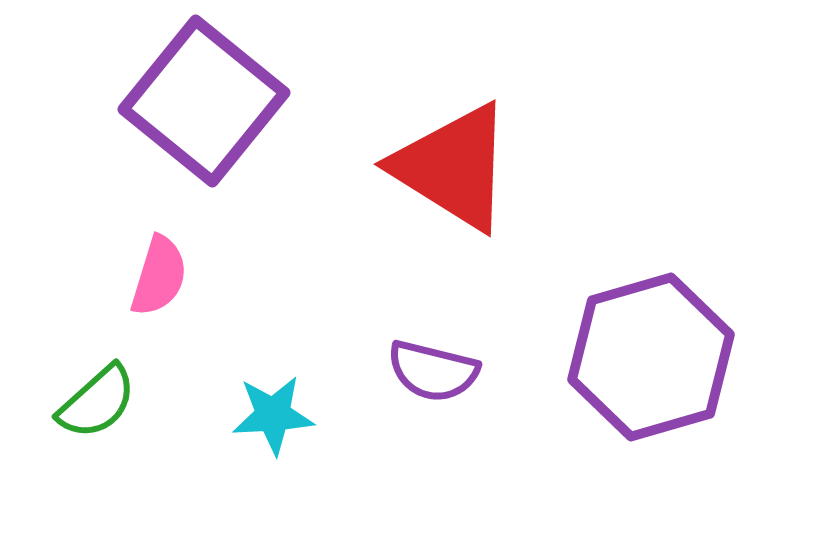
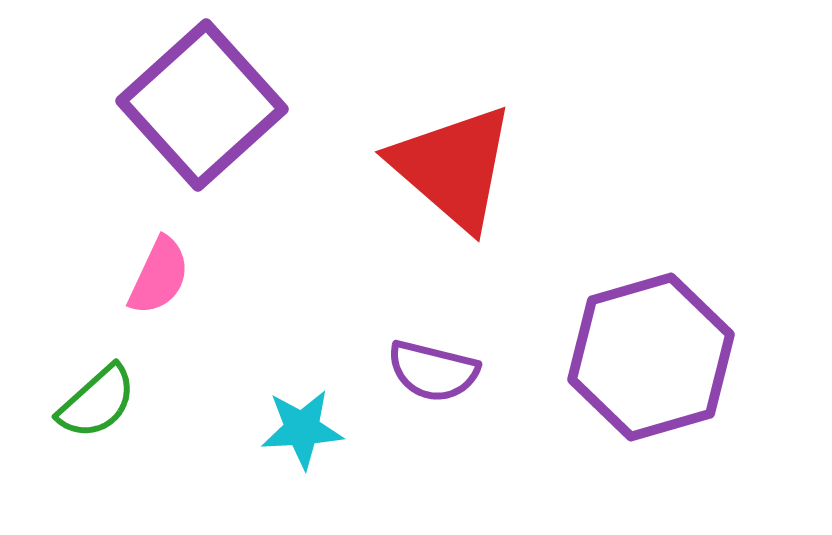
purple square: moved 2 px left, 4 px down; rotated 9 degrees clockwise
red triangle: rotated 9 degrees clockwise
pink semicircle: rotated 8 degrees clockwise
cyan star: moved 29 px right, 14 px down
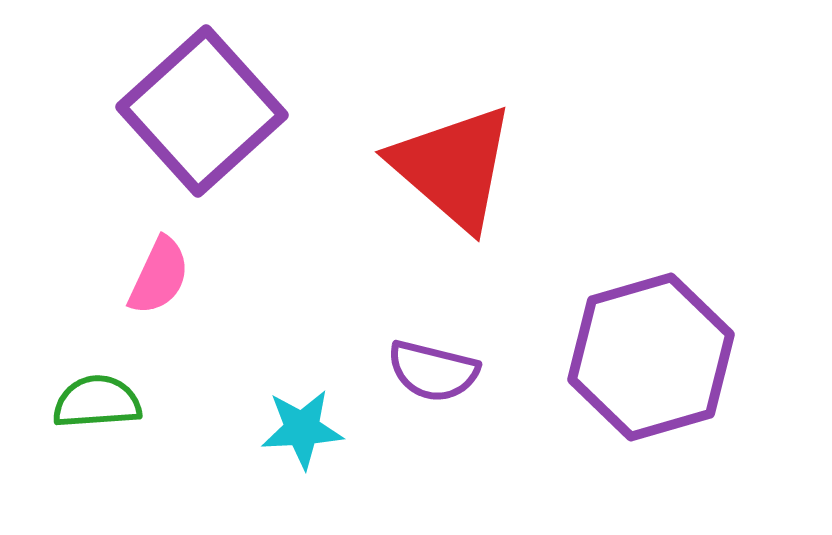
purple square: moved 6 px down
green semicircle: rotated 142 degrees counterclockwise
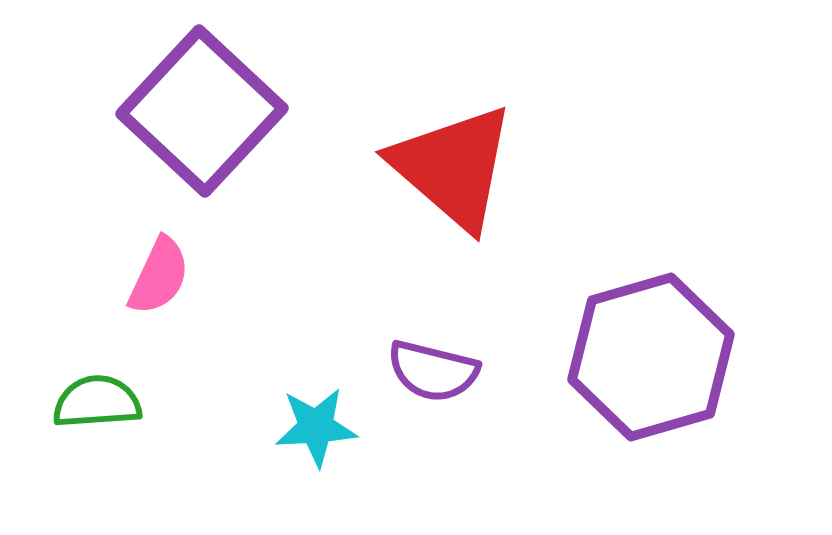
purple square: rotated 5 degrees counterclockwise
cyan star: moved 14 px right, 2 px up
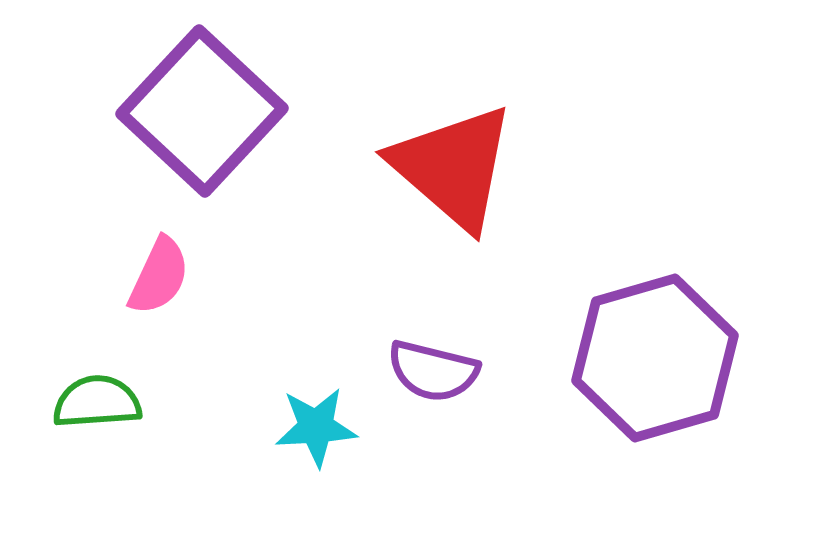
purple hexagon: moved 4 px right, 1 px down
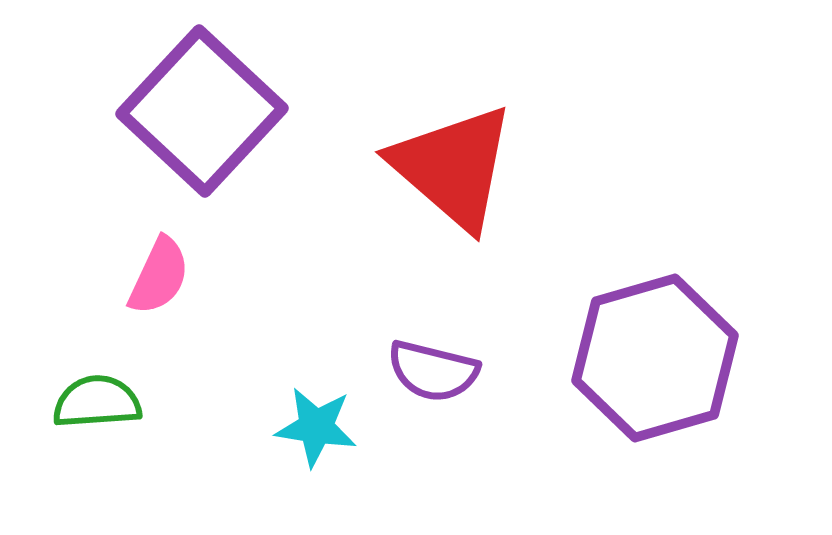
cyan star: rotated 12 degrees clockwise
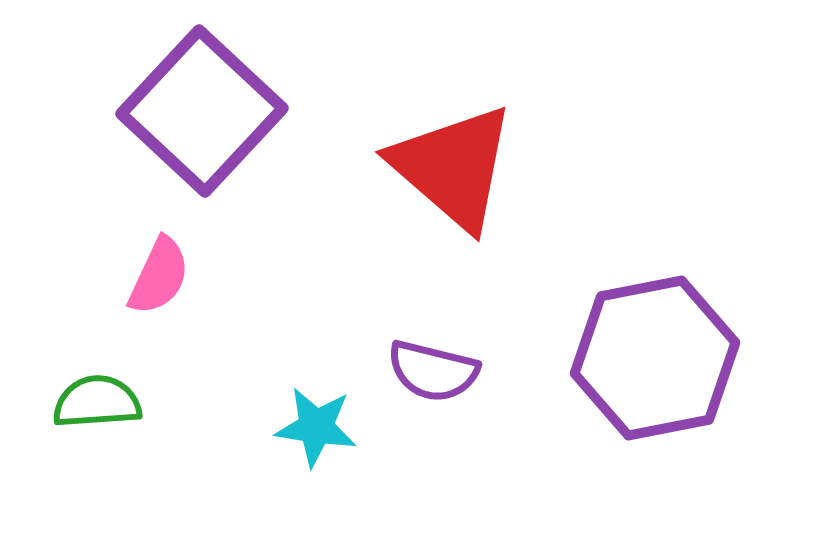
purple hexagon: rotated 5 degrees clockwise
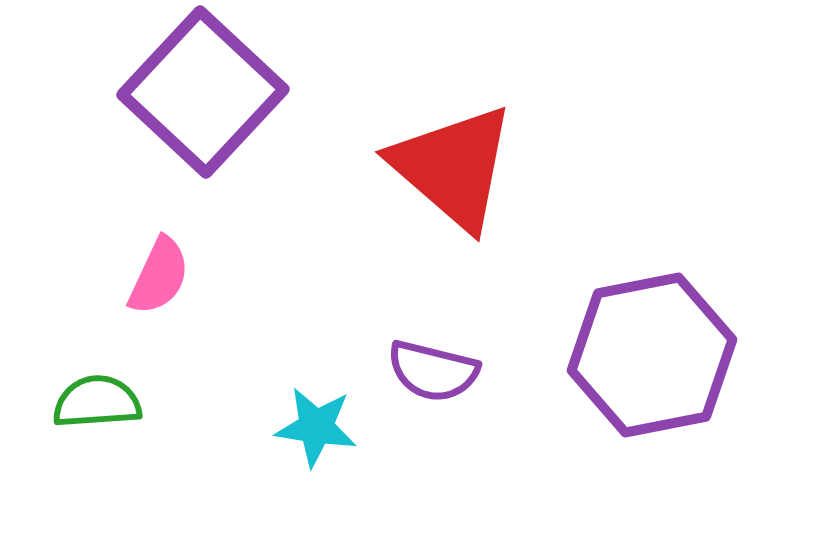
purple square: moved 1 px right, 19 px up
purple hexagon: moved 3 px left, 3 px up
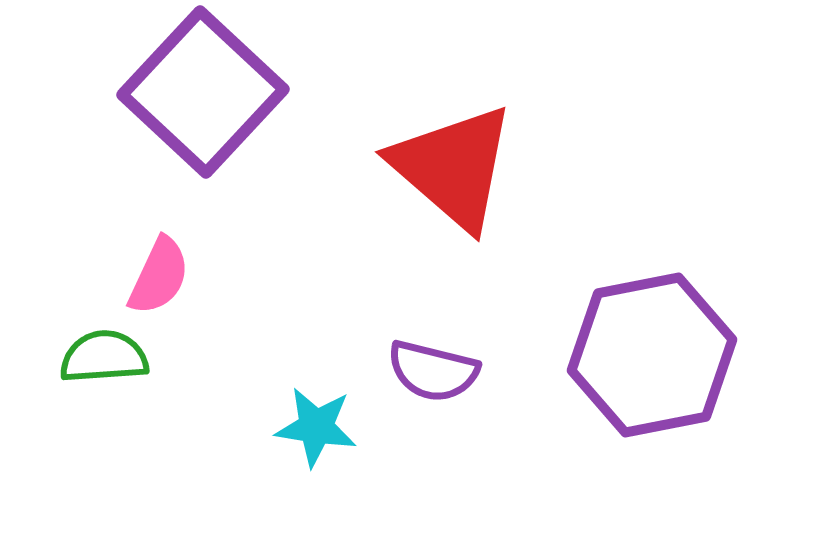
green semicircle: moved 7 px right, 45 px up
